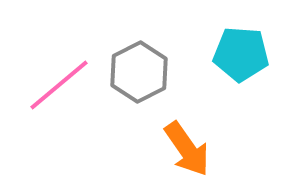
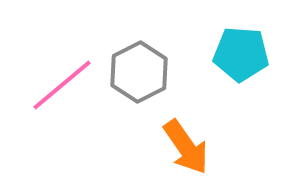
pink line: moved 3 px right
orange arrow: moved 1 px left, 2 px up
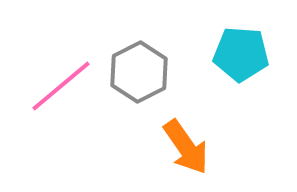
pink line: moved 1 px left, 1 px down
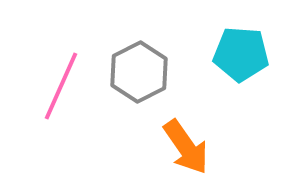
pink line: rotated 26 degrees counterclockwise
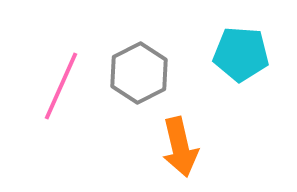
gray hexagon: moved 1 px down
orange arrow: moved 6 px left; rotated 22 degrees clockwise
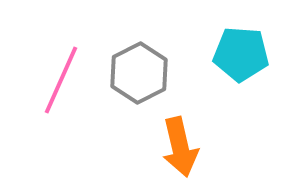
pink line: moved 6 px up
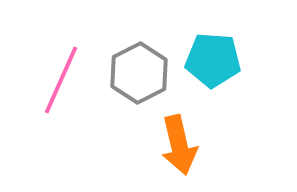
cyan pentagon: moved 28 px left, 6 px down
orange arrow: moved 1 px left, 2 px up
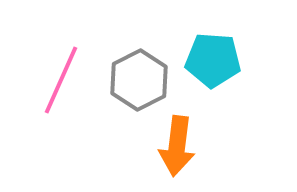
gray hexagon: moved 7 px down
orange arrow: moved 2 px left, 1 px down; rotated 20 degrees clockwise
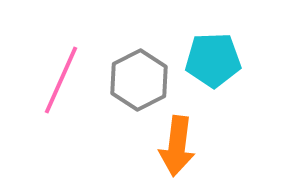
cyan pentagon: rotated 6 degrees counterclockwise
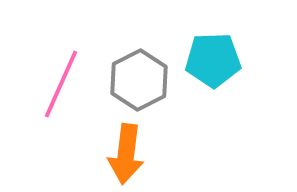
pink line: moved 4 px down
orange arrow: moved 51 px left, 8 px down
